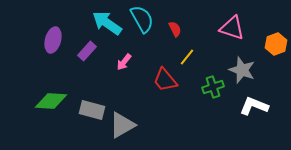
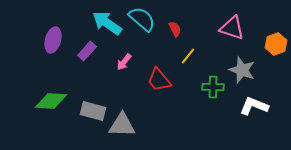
cyan semicircle: rotated 20 degrees counterclockwise
yellow line: moved 1 px right, 1 px up
red trapezoid: moved 6 px left
green cross: rotated 20 degrees clockwise
gray rectangle: moved 1 px right, 1 px down
gray triangle: rotated 32 degrees clockwise
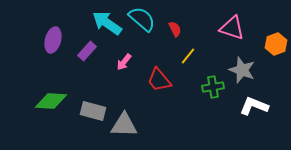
green cross: rotated 10 degrees counterclockwise
gray triangle: moved 2 px right
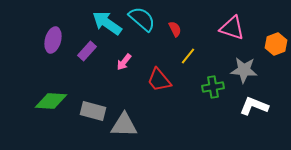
gray star: moved 2 px right; rotated 16 degrees counterclockwise
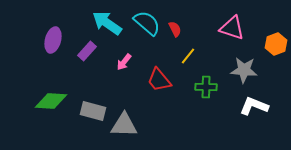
cyan semicircle: moved 5 px right, 4 px down
green cross: moved 7 px left; rotated 10 degrees clockwise
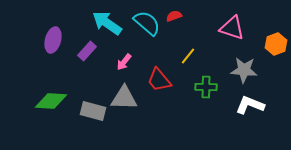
red semicircle: moved 1 px left, 13 px up; rotated 84 degrees counterclockwise
white L-shape: moved 4 px left, 1 px up
gray triangle: moved 27 px up
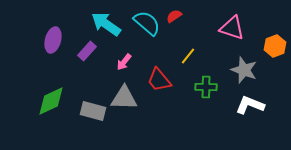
red semicircle: rotated 14 degrees counterclockwise
cyan arrow: moved 1 px left, 1 px down
orange hexagon: moved 1 px left, 2 px down
gray star: rotated 16 degrees clockwise
green diamond: rotated 28 degrees counterclockwise
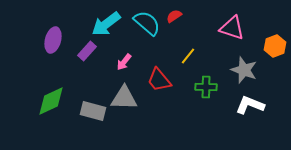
cyan arrow: rotated 72 degrees counterclockwise
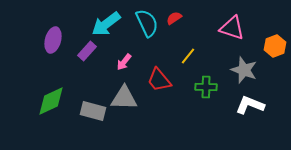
red semicircle: moved 2 px down
cyan semicircle: rotated 24 degrees clockwise
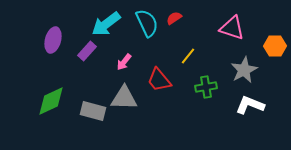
orange hexagon: rotated 20 degrees clockwise
gray star: rotated 24 degrees clockwise
green cross: rotated 10 degrees counterclockwise
